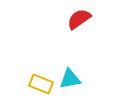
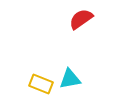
red semicircle: moved 2 px right
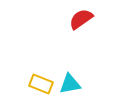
cyan triangle: moved 5 px down
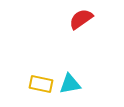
yellow rectangle: rotated 10 degrees counterclockwise
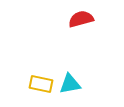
red semicircle: rotated 20 degrees clockwise
